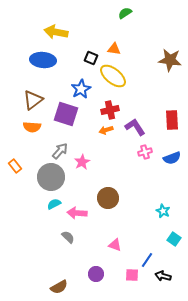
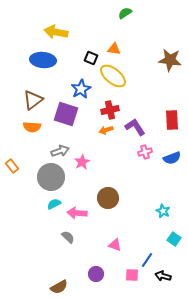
gray arrow: rotated 30 degrees clockwise
orange rectangle: moved 3 px left
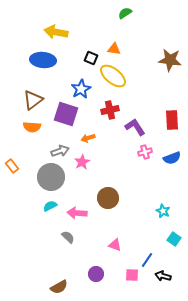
orange arrow: moved 18 px left, 8 px down
cyan semicircle: moved 4 px left, 2 px down
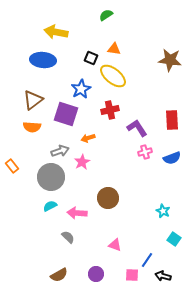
green semicircle: moved 19 px left, 2 px down
purple L-shape: moved 2 px right, 1 px down
brown semicircle: moved 12 px up
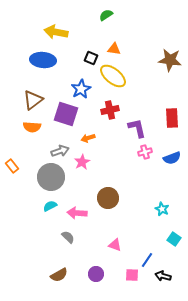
red rectangle: moved 2 px up
purple L-shape: rotated 20 degrees clockwise
cyan star: moved 1 px left, 2 px up
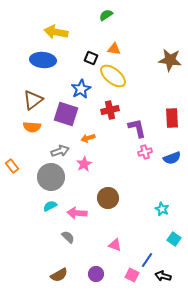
pink star: moved 2 px right, 2 px down
pink square: rotated 24 degrees clockwise
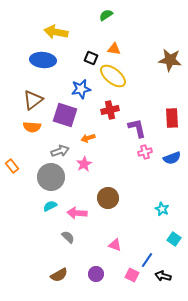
blue star: rotated 18 degrees clockwise
purple square: moved 1 px left, 1 px down
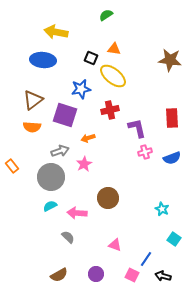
blue line: moved 1 px left, 1 px up
